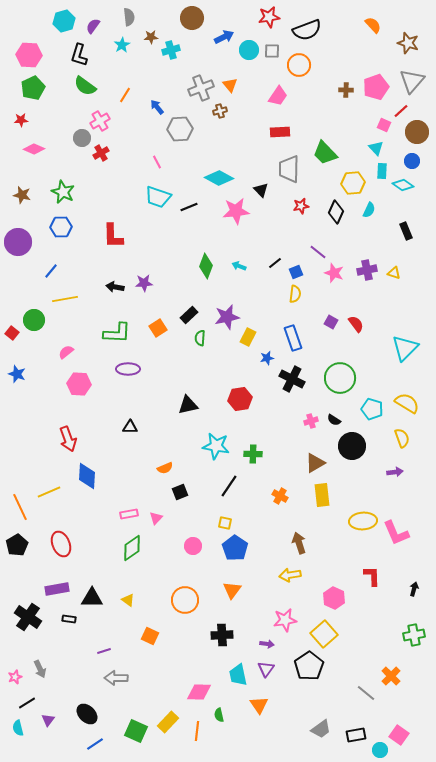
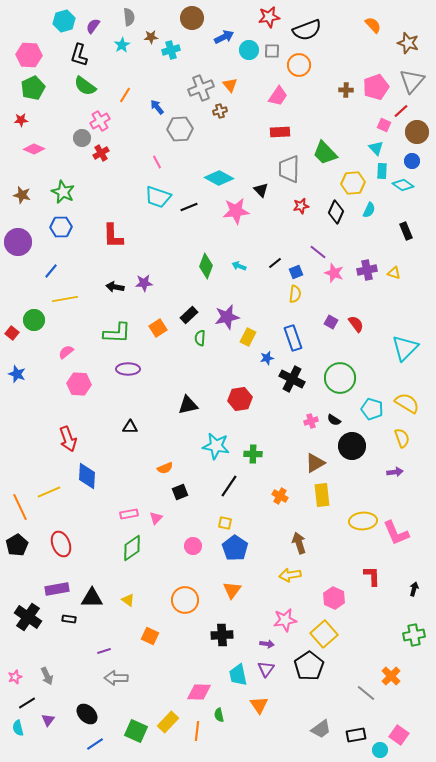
gray arrow at (40, 669): moved 7 px right, 7 px down
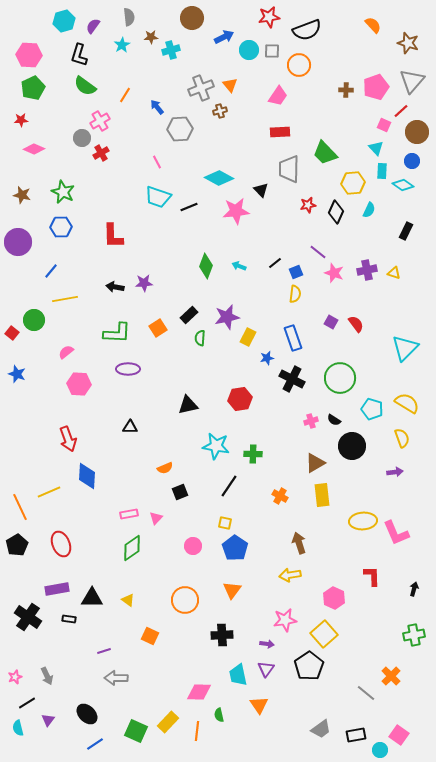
red star at (301, 206): moved 7 px right, 1 px up
black rectangle at (406, 231): rotated 48 degrees clockwise
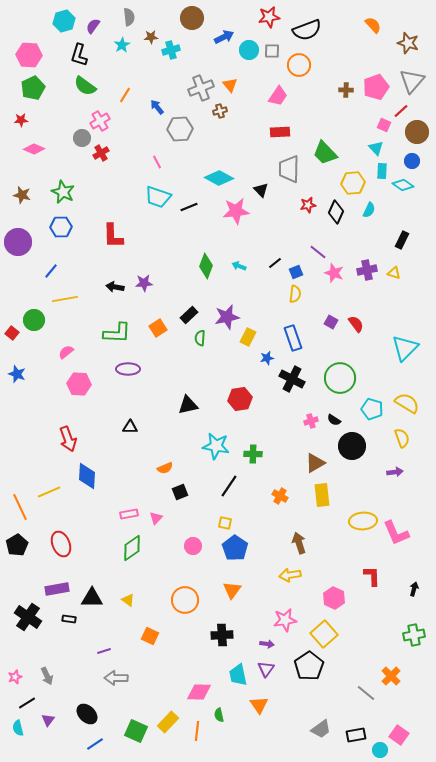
black rectangle at (406, 231): moved 4 px left, 9 px down
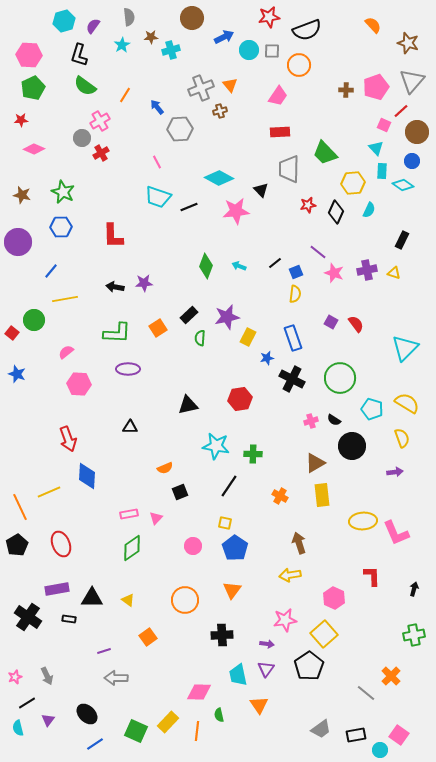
orange square at (150, 636): moved 2 px left, 1 px down; rotated 30 degrees clockwise
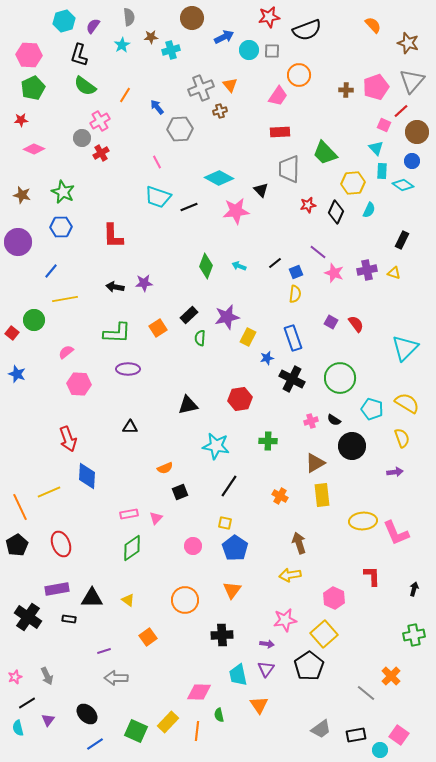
orange circle at (299, 65): moved 10 px down
green cross at (253, 454): moved 15 px right, 13 px up
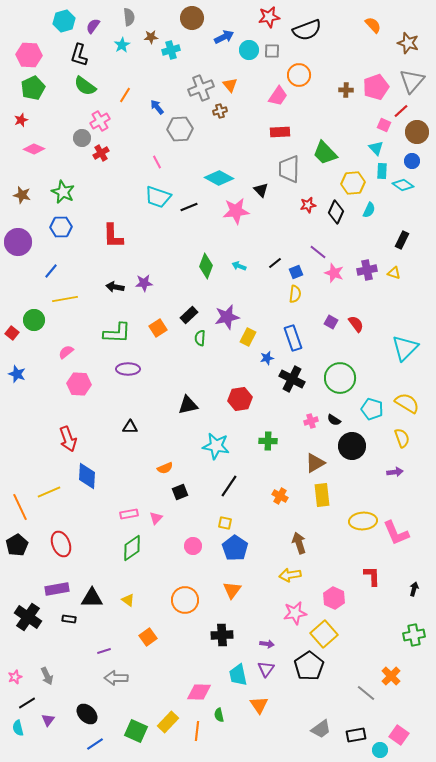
red star at (21, 120): rotated 16 degrees counterclockwise
pink star at (285, 620): moved 10 px right, 7 px up
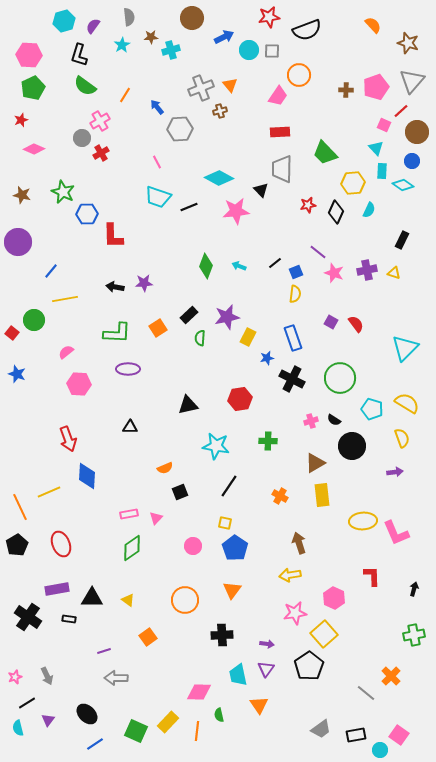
gray trapezoid at (289, 169): moved 7 px left
blue hexagon at (61, 227): moved 26 px right, 13 px up
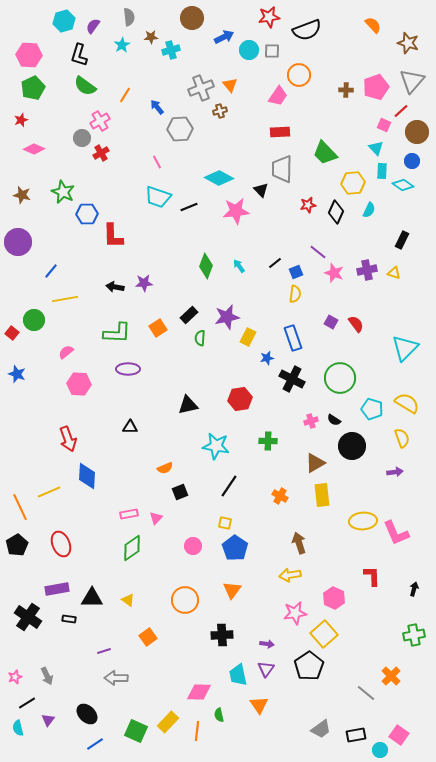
cyan arrow at (239, 266): rotated 32 degrees clockwise
